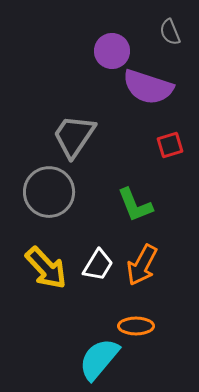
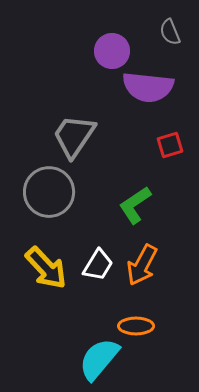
purple semicircle: rotated 12 degrees counterclockwise
green L-shape: rotated 78 degrees clockwise
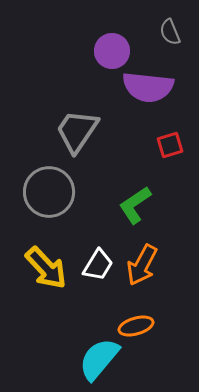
gray trapezoid: moved 3 px right, 5 px up
orange ellipse: rotated 16 degrees counterclockwise
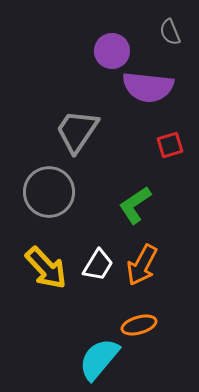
orange ellipse: moved 3 px right, 1 px up
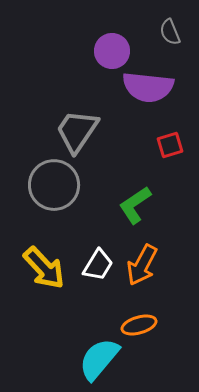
gray circle: moved 5 px right, 7 px up
yellow arrow: moved 2 px left
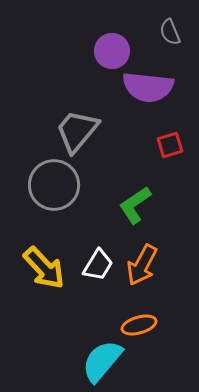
gray trapezoid: rotated 6 degrees clockwise
cyan semicircle: moved 3 px right, 2 px down
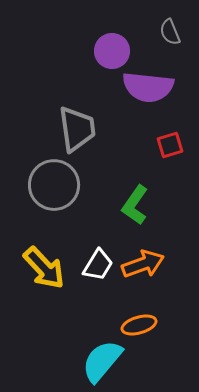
gray trapezoid: moved 2 px up; rotated 132 degrees clockwise
green L-shape: rotated 21 degrees counterclockwise
orange arrow: moved 1 px right, 1 px up; rotated 138 degrees counterclockwise
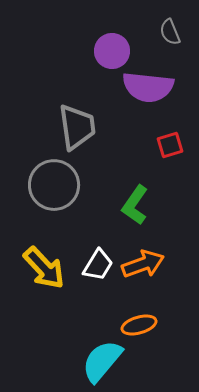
gray trapezoid: moved 2 px up
